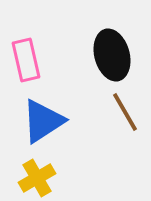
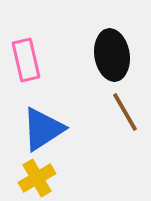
black ellipse: rotated 6 degrees clockwise
blue triangle: moved 8 px down
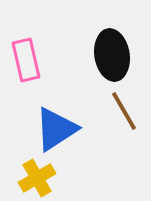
brown line: moved 1 px left, 1 px up
blue triangle: moved 13 px right
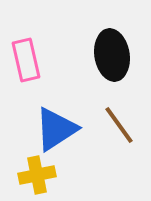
brown line: moved 5 px left, 14 px down; rotated 6 degrees counterclockwise
yellow cross: moved 3 px up; rotated 18 degrees clockwise
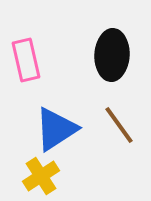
black ellipse: rotated 12 degrees clockwise
yellow cross: moved 4 px right, 1 px down; rotated 21 degrees counterclockwise
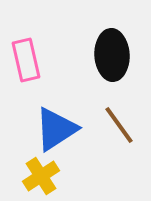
black ellipse: rotated 6 degrees counterclockwise
